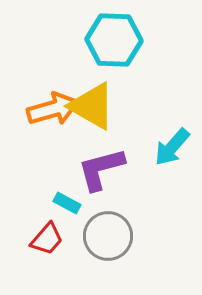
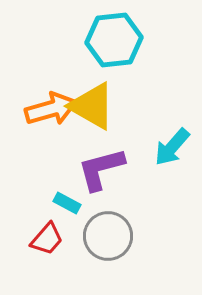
cyan hexagon: rotated 8 degrees counterclockwise
orange arrow: moved 2 px left
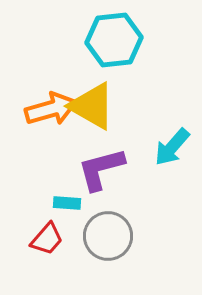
cyan rectangle: rotated 24 degrees counterclockwise
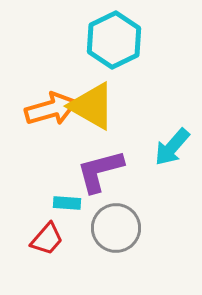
cyan hexagon: rotated 20 degrees counterclockwise
purple L-shape: moved 1 px left, 2 px down
gray circle: moved 8 px right, 8 px up
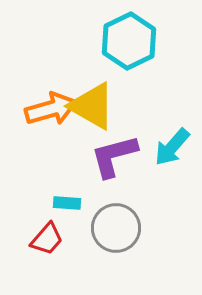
cyan hexagon: moved 15 px right, 1 px down
purple L-shape: moved 14 px right, 15 px up
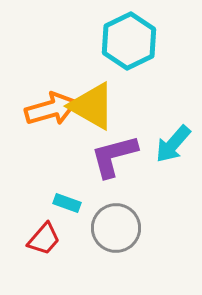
cyan arrow: moved 1 px right, 3 px up
cyan rectangle: rotated 16 degrees clockwise
red trapezoid: moved 3 px left
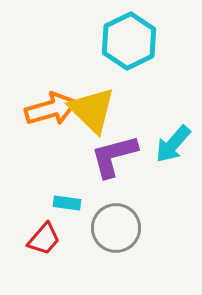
yellow triangle: moved 4 px down; rotated 14 degrees clockwise
cyan rectangle: rotated 12 degrees counterclockwise
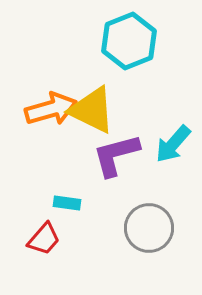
cyan hexagon: rotated 4 degrees clockwise
yellow triangle: rotated 18 degrees counterclockwise
purple L-shape: moved 2 px right, 1 px up
gray circle: moved 33 px right
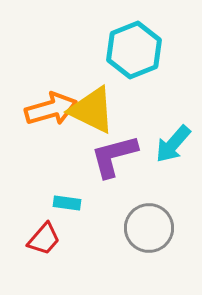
cyan hexagon: moved 5 px right, 9 px down
purple L-shape: moved 2 px left, 1 px down
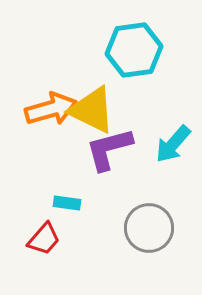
cyan hexagon: rotated 14 degrees clockwise
purple L-shape: moved 5 px left, 7 px up
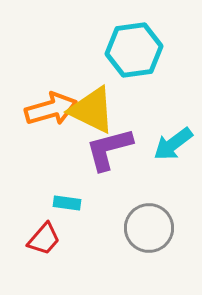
cyan arrow: rotated 12 degrees clockwise
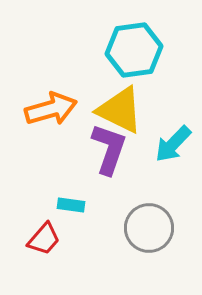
yellow triangle: moved 28 px right
cyan arrow: rotated 9 degrees counterclockwise
purple L-shape: rotated 124 degrees clockwise
cyan rectangle: moved 4 px right, 2 px down
